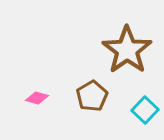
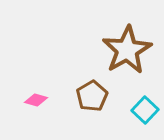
brown star: rotated 6 degrees clockwise
pink diamond: moved 1 px left, 2 px down
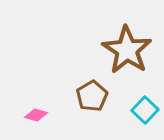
brown star: rotated 9 degrees counterclockwise
pink diamond: moved 15 px down
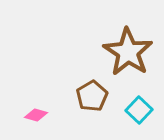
brown star: moved 1 px right, 2 px down
cyan square: moved 6 px left
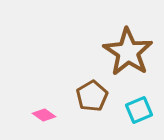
cyan square: rotated 24 degrees clockwise
pink diamond: moved 8 px right; rotated 20 degrees clockwise
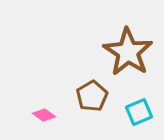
cyan square: moved 2 px down
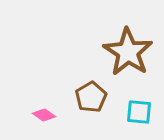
brown pentagon: moved 1 px left, 1 px down
cyan square: rotated 28 degrees clockwise
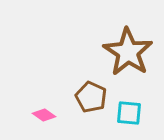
brown pentagon: rotated 16 degrees counterclockwise
cyan square: moved 10 px left, 1 px down
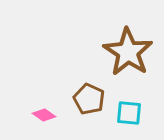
brown pentagon: moved 2 px left, 2 px down
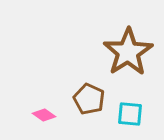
brown star: rotated 6 degrees clockwise
cyan square: moved 1 px right, 1 px down
